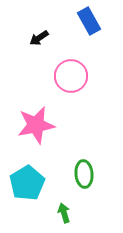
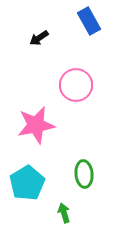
pink circle: moved 5 px right, 9 px down
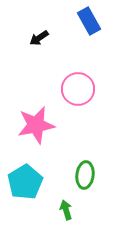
pink circle: moved 2 px right, 4 px down
green ellipse: moved 1 px right, 1 px down; rotated 12 degrees clockwise
cyan pentagon: moved 2 px left, 1 px up
green arrow: moved 2 px right, 3 px up
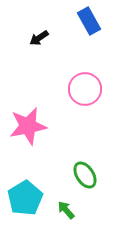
pink circle: moved 7 px right
pink star: moved 8 px left, 1 px down
green ellipse: rotated 40 degrees counterclockwise
cyan pentagon: moved 16 px down
green arrow: rotated 24 degrees counterclockwise
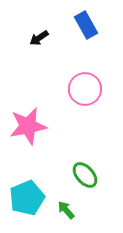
blue rectangle: moved 3 px left, 4 px down
green ellipse: rotated 8 degrees counterclockwise
cyan pentagon: moved 2 px right; rotated 8 degrees clockwise
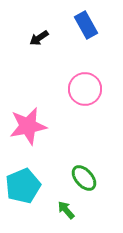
green ellipse: moved 1 px left, 3 px down
cyan pentagon: moved 4 px left, 12 px up
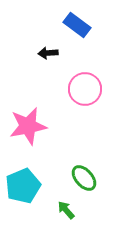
blue rectangle: moved 9 px left; rotated 24 degrees counterclockwise
black arrow: moved 9 px right, 15 px down; rotated 30 degrees clockwise
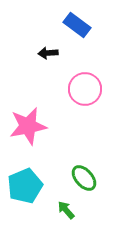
cyan pentagon: moved 2 px right
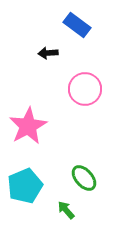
pink star: rotated 18 degrees counterclockwise
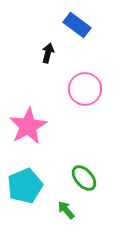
black arrow: rotated 108 degrees clockwise
